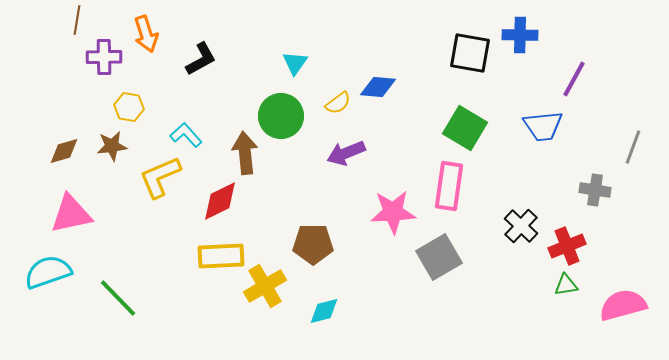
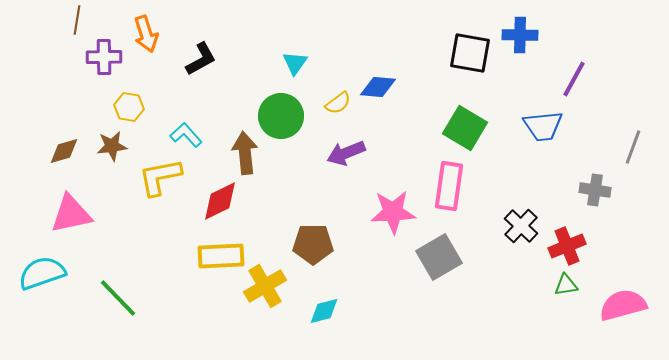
yellow L-shape: rotated 12 degrees clockwise
cyan semicircle: moved 6 px left, 1 px down
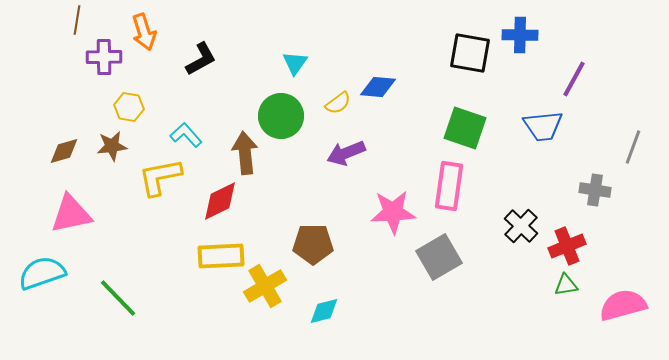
orange arrow: moved 2 px left, 2 px up
green square: rotated 12 degrees counterclockwise
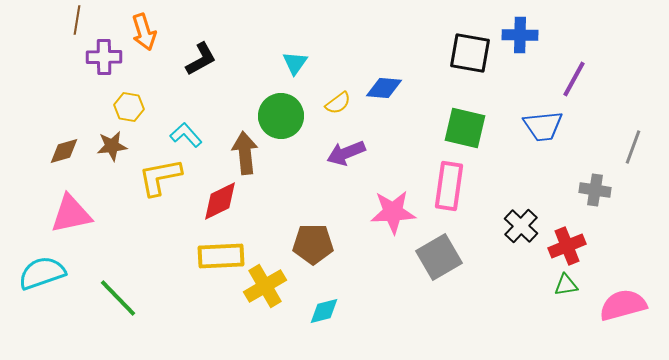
blue diamond: moved 6 px right, 1 px down
green square: rotated 6 degrees counterclockwise
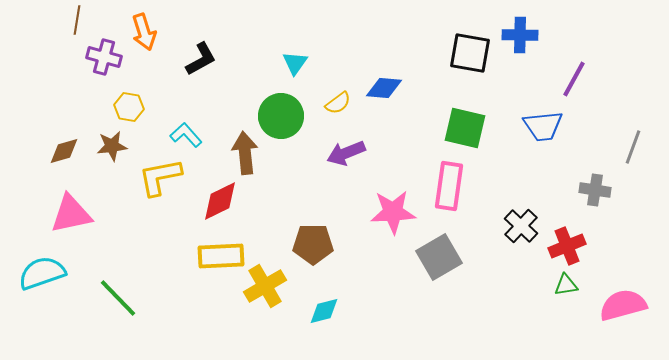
purple cross: rotated 16 degrees clockwise
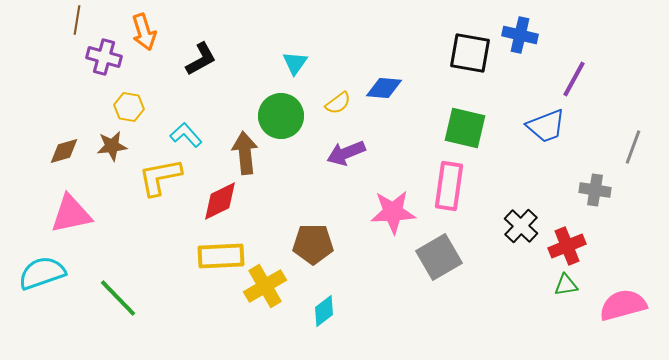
blue cross: rotated 12 degrees clockwise
blue trapezoid: moved 3 px right; rotated 15 degrees counterclockwise
cyan diamond: rotated 24 degrees counterclockwise
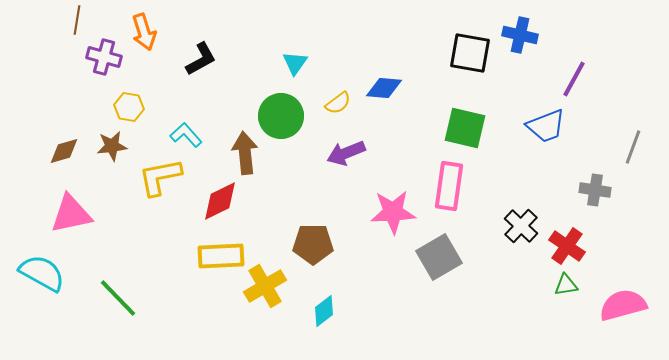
red cross: rotated 33 degrees counterclockwise
cyan semicircle: rotated 48 degrees clockwise
